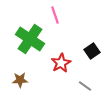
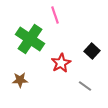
black square: rotated 14 degrees counterclockwise
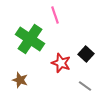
black square: moved 6 px left, 3 px down
red star: rotated 24 degrees counterclockwise
brown star: rotated 21 degrees clockwise
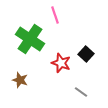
gray line: moved 4 px left, 6 px down
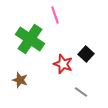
red star: moved 2 px right, 1 px down
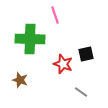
green cross: rotated 32 degrees counterclockwise
black square: rotated 35 degrees clockwise
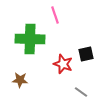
brown star: rotated 14 degrees counterclockwise
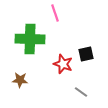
pink line: moved 2 px up
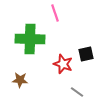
gray line: moved 4 px left
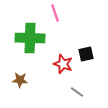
green cross: moved 1 px up
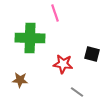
black square: moved 6 px right; rotated 28 degrees clockwise
red star: rotated 12 degrees counterclockwise
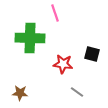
brown star: moved 13 px down
